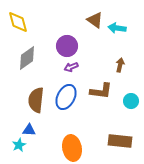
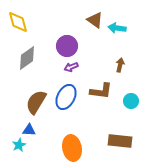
brown semicircle: moved 2 px down; rotated 25 degrees clockwise
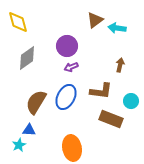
brown triangle: rotated 48 degrees clockwise
brown rectangle: moved 9 px left, 22 px up; rotated 15 degrees clockwise
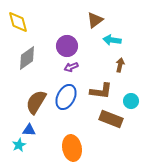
cyan arrow: moved 5 px left, 12 px down
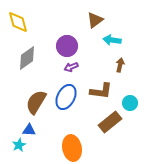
cyan circle: moved 1 px left, 2 px down
brown rectangle: moved 1 px left, 3 px down; rotated 60 degrees counterclockwise
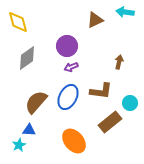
brown triangle: rotated 12 degrees clockwise
cyan arrow: moved 13 px right, 28 px up
brown arrow: moved 1 px left, 3 px up
blue ellipse: moved 2 px right
brown semicircle: rotated 10 degrees clockwise
orange ellipse: moved 2 px right, 7 px up; rotated 30 degrees counterclockwise
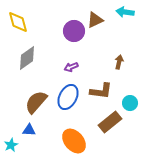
purple circle: moved 7 px right, 15 px up
cyan star: moved 8 px left
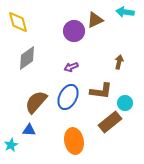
cyan circle: moved 5 px left
orange ellipse: rotated 30 degrees clockwise
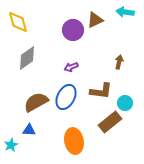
purple circle: moved 1 px left, 1 px up
blue ellipse: moved 2 px left
brown semicircle: rotated 20 degrees clockwise
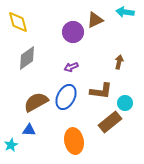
purple circle: moved 2 px down
